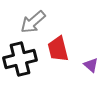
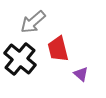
black cross: rotated 36 degrees counterclockwise
purple triangle: moved 10 px left, 9 px down
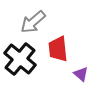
red trapezoid: rotated 8 degrees clockwise
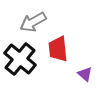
gray arrow: rotated 12 degrees clockwise
purple triangle: moved 4 px right
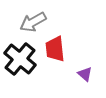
red trapezoid: moved 3 px left
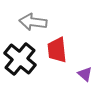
gray arrow: rotated 36 degrees clockwise
red trapezoid: moved 2 px right, 1 px down
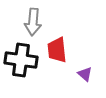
gray arrow: rotated 92 degrees counterclockwise
black cross: moved 1 px right, 1 px down; rotated 32 degrees counterclockwise
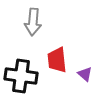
red trapezoid: moved 10 px down
black cross: moved 16 px down
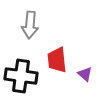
gray arrow: moved 3 px left, 3 px down
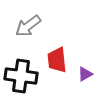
gray arrow: moved 2 px left, 1 px down; rotated 48 degrees clockwise
purple triangle: rotated 49 degrees clockwise
